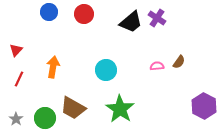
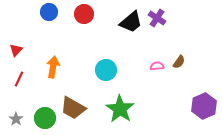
purple hexagon: rotated 10 degrees clockwise
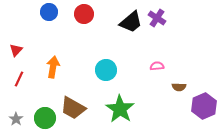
brown semicircle: moved 25 px down; rotated 56 degrees clockwise
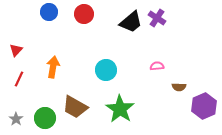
brown trapezoid: moved 2 px right, 1 px up
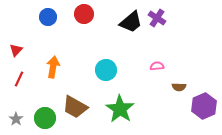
blue circle: moved 1 px left, 5 px down
